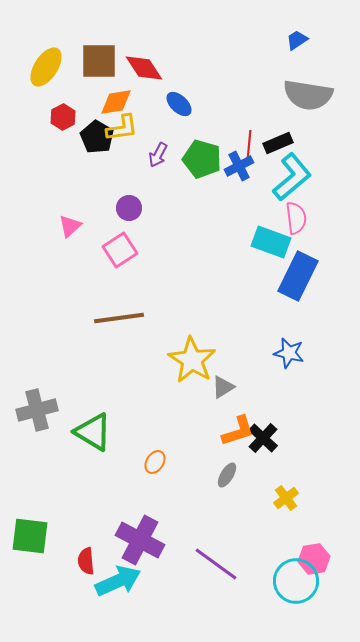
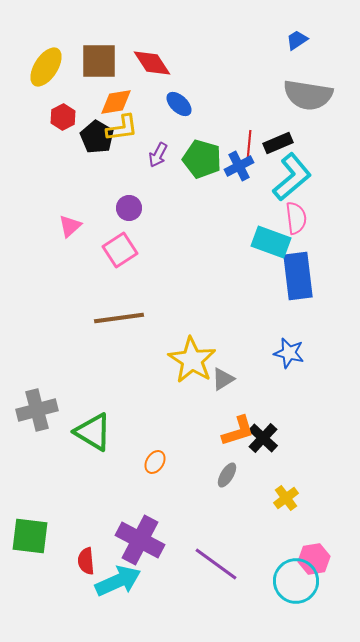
red diamond: moved 8 px right, 5 px up
blue rectangle: rotated 33 degrees counterclockwise
gray triangle: moved 8 px up
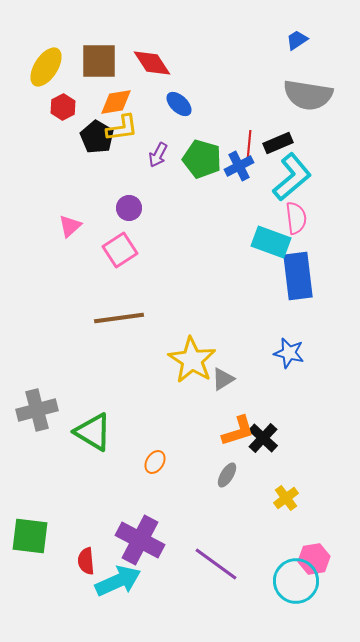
red hexagon: moved 10 px up
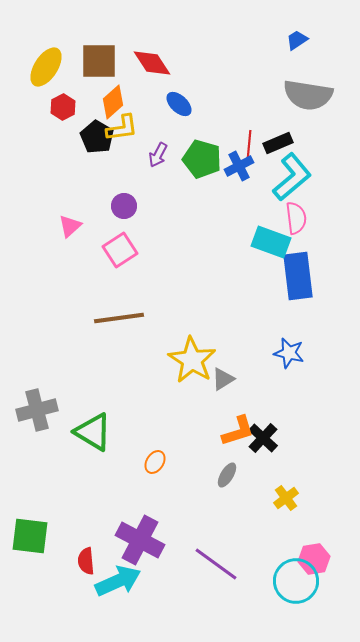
orange diamond: moved 3 px left; rotated 32 degrees counterclockwise
purple circle: moved 5 px left, 2 px up
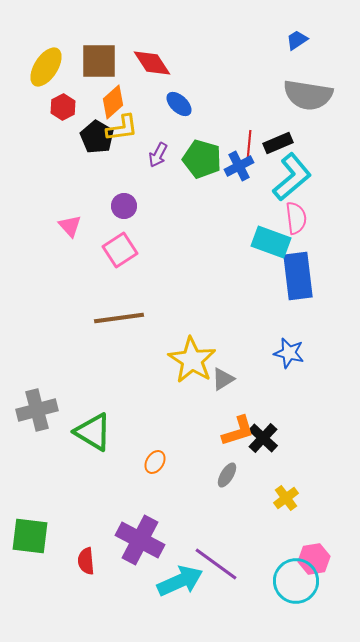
pink triangle: rotated 30 degrees counterclockwise
cyan arrow: moved 62 px right
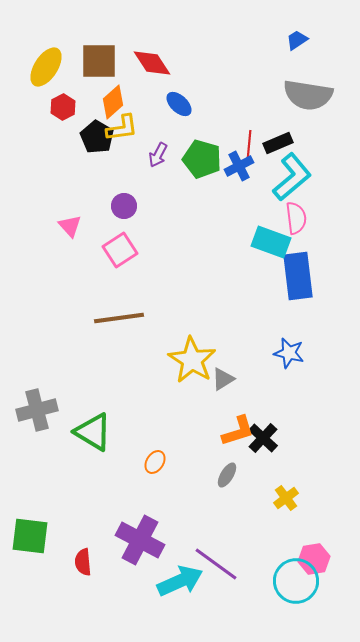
red semicircle: moved 3 px left, 1 px down
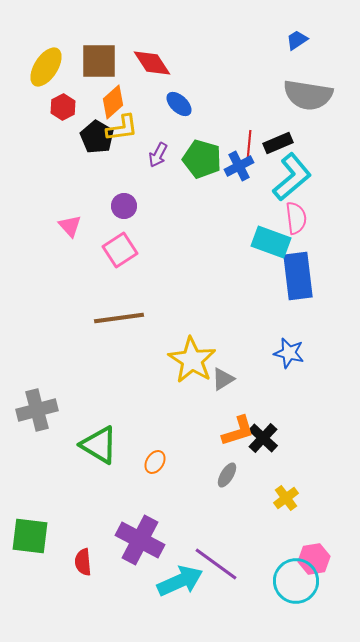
green triangle: moved 6 px right, 13 px down
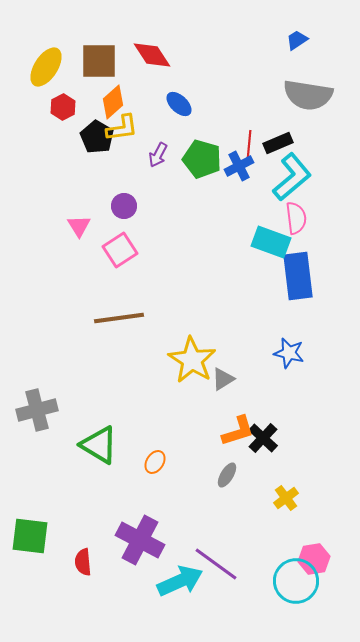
red diamond: moved 8 px up
pink triangle: moved 9 px right; rotated 10 degrees clockwise
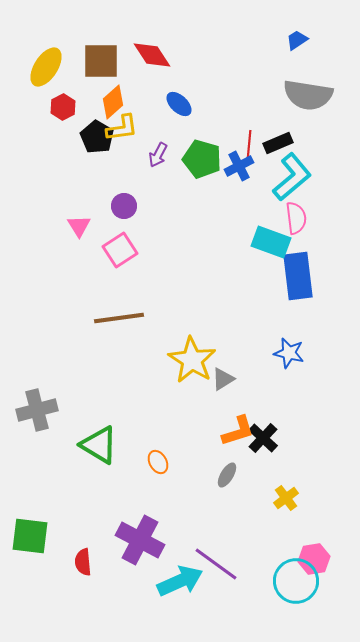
brown square: moved 2 px right
orange ellipse: moved 3 px right; rotated 60 degrees counterclockwise
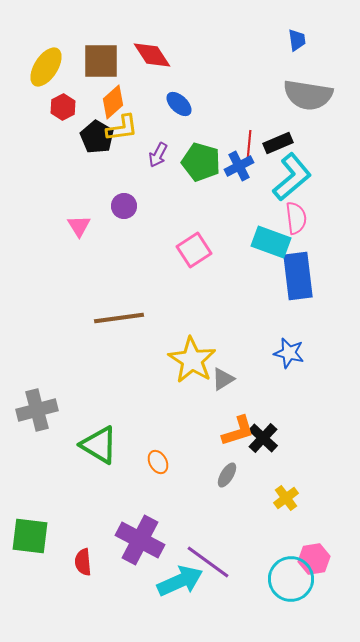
blue trapezoid: rotated 115 degrees clockwise
green pentagon: moved 1 px left, 3 px down
pink square: moved 74 px right
purple line: moved 8 px left, 2 px up
cyan circle: moved 5 px left, 2 px up
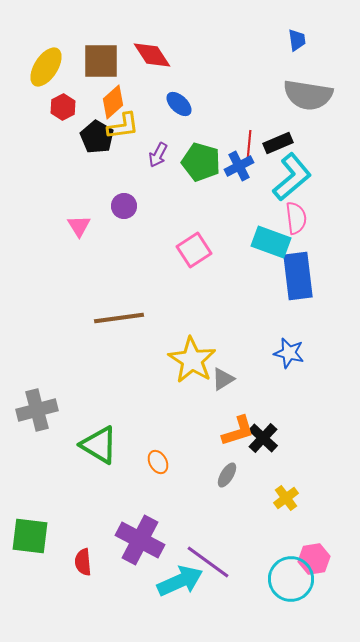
yellow L-shape: moved 1 px right, 2 px up
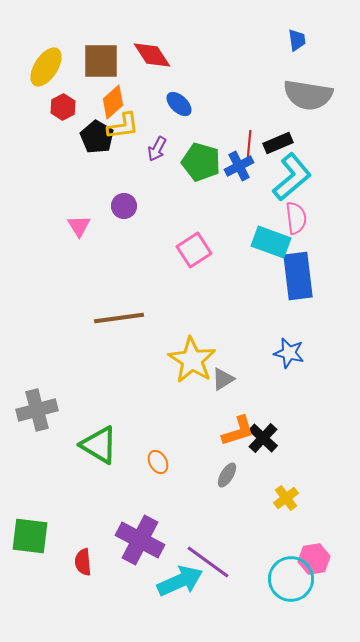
purple arrow: moved 1 px left, 6 px up
